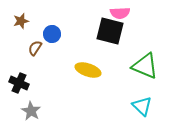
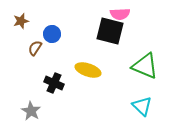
pink semicircle: moved 1 px down
black cross: moved 35 px right
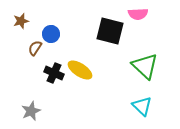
pink semicircle: moved 18 px right
blue circle: moved 1 px left
green triangle: rotated 20 degrees clockwise
yellow ellipse: moved 8 px left; rotated 15 degrees clockwise
black cross: moved 10 px up
gray star: rotated 18 degrees clockwise
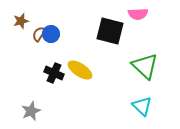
brown semicircle: moved 4 px right, 14 px up
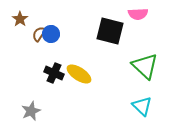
brown star: moved 1 px left, 2 px up; rotated 21 degrees counterclockwise
yellow ellipse: moved 1 px left, 4 px down
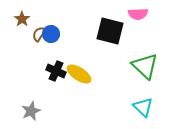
brown star: moved 2 px right
black cross: moved 2 px right, 2 px up
cyan triangle: moved 1 px right, 1 px down
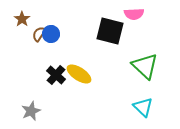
pink semicircle: moved 4 px left
black cross: moved 4 px down; rotated 18 degrees clockwise
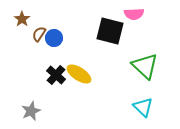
blue circle: moved 3 px right, 4 px down
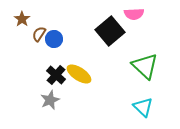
black square: rotated 36 degrees clockwise
blue circle: moved 1 px down
gray star: moved 19 px right, 11 px up
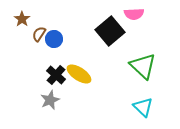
green triangle: moved 2 px left
